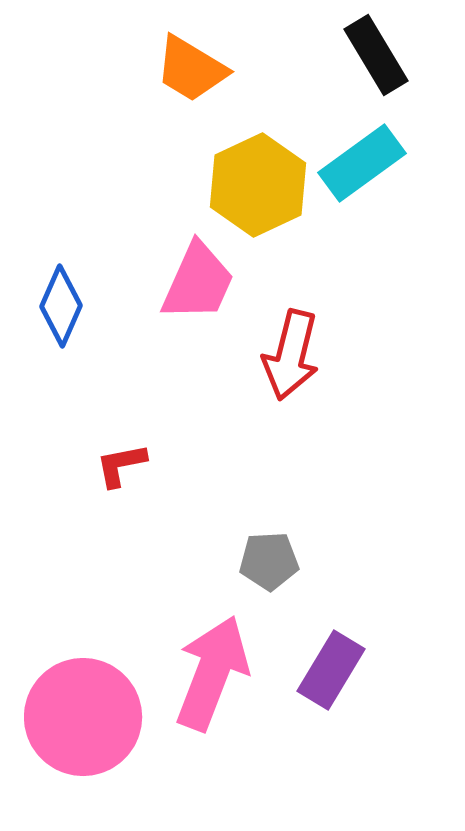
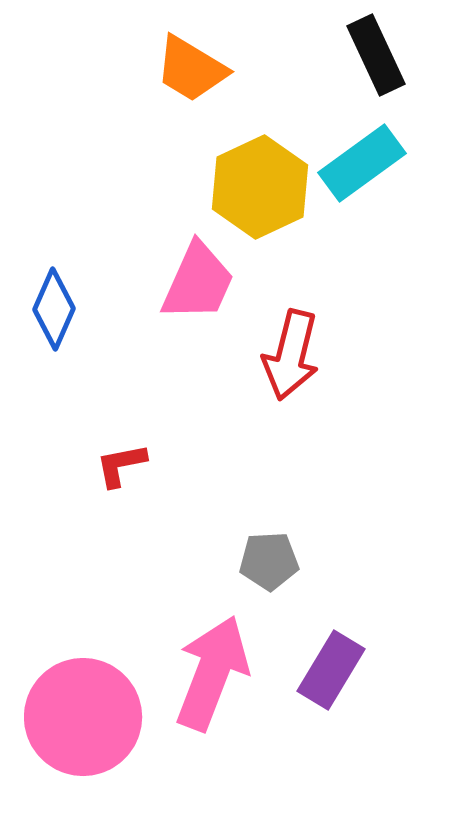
black rectangle: rotated 6 degrees clockwise
yellow hexagon: moved 2 px right, 2 px down
blue diamond: moved 7 px left, 3 px down
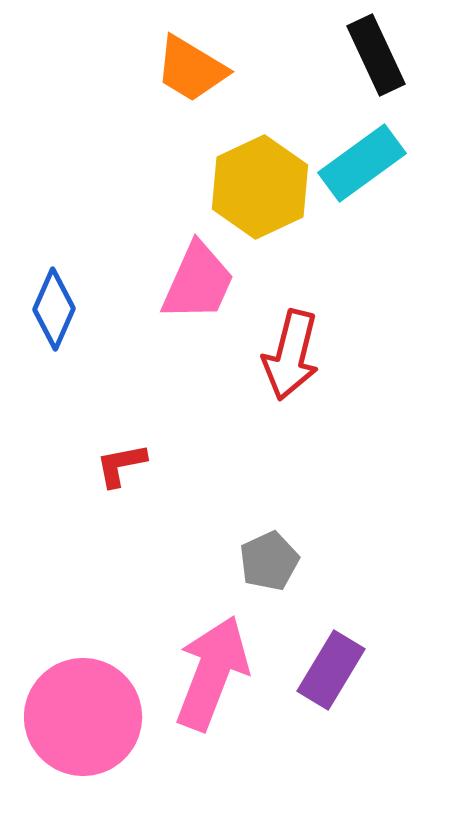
gray pentagon: rotated 22 degrees counterclockwise
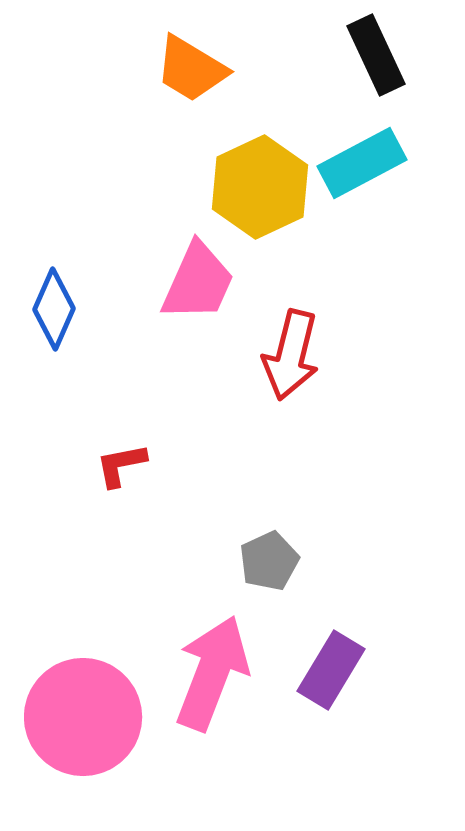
cyan rectangle: rotated 8 degrees clockwise
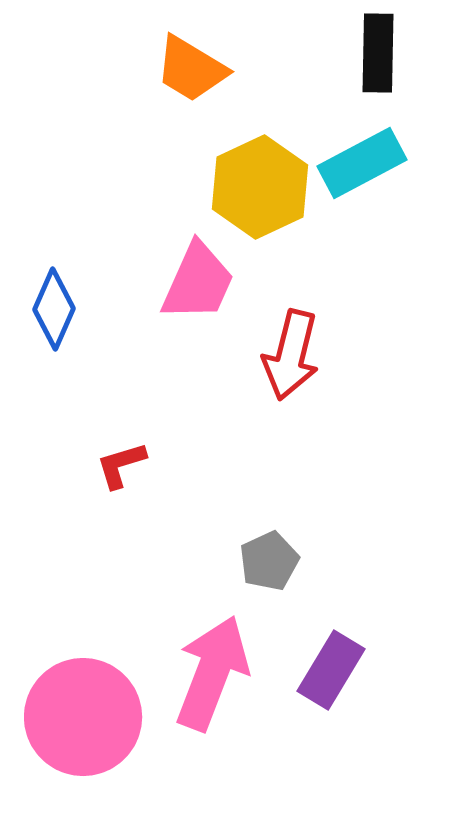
black rectangle: moved 2 px right, 2 px up; rotated 26 degrees clockwise
red L-shape: rotated 6 degrees counterclockwise
